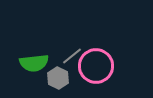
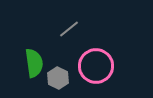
gray line: moved 3 px left, 27 px up
green semicircle: rotated 92 degrees counterclockwise
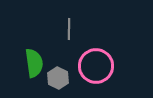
gray line: rotated 50 degrees counterclockwise
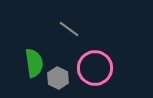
gray line: rotated 55 degrees counterclockwise
pink circle: moved 1 px left, 2 px down
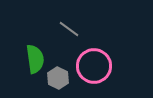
green semicircle: moved 1 px right, 4 px up
pink circle: moved 1 px left, 2 px up
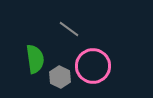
pink circle: moved 1 px left
gray hexagon: moved 2 px right, 1 px up
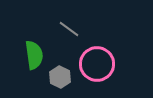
green semicircle: moved 1 px left, 4 px up
pink circle: moved 4 px right, 2 px up
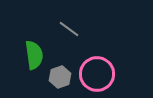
pink circle: moved 10 px down
gray hexagon: rotated 15 degrees clockwise
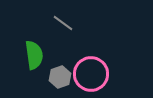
gray line: moved 6 px left, 6 px up
pink circle: moved 6 px left
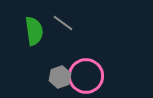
green semicircle: moved 24 px up
pink circle: moved 5 px left, 2 px down
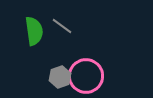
gray line: moved 1 px left, 3 px down
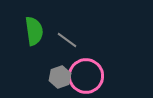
gray line: moved 5 px right, 14 px down
